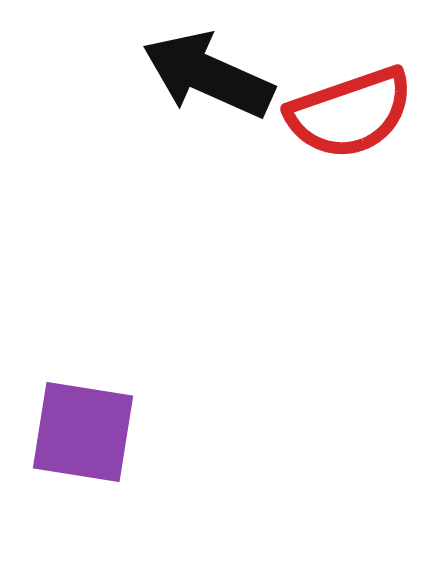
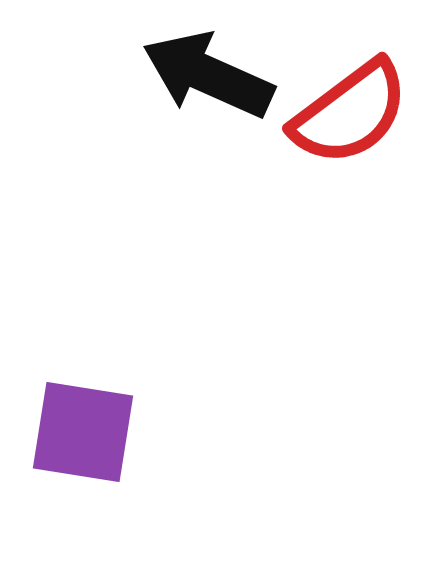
red semicircle: rotated 18 degrees counterclockwise
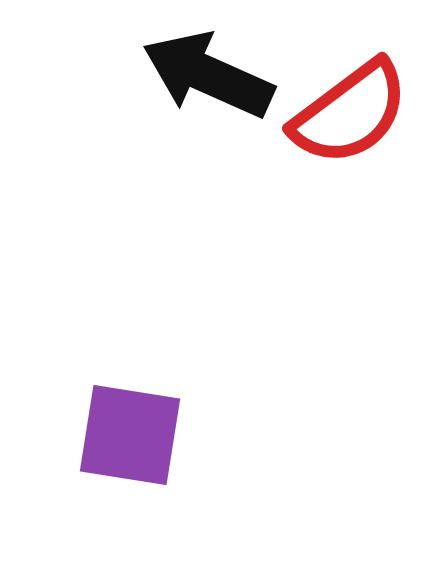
purple square: moved 47 px right, 3 px down
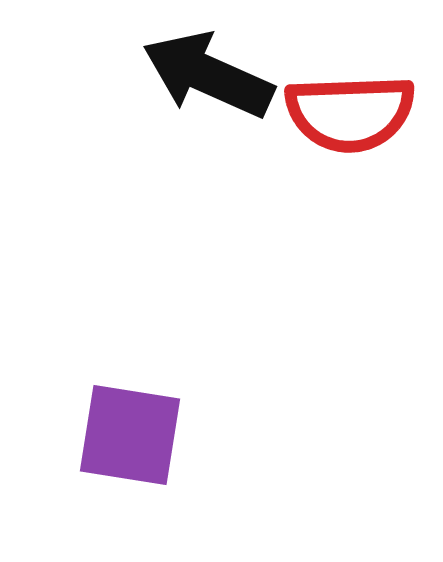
red semicircle: rotated 35 degrees clockwise
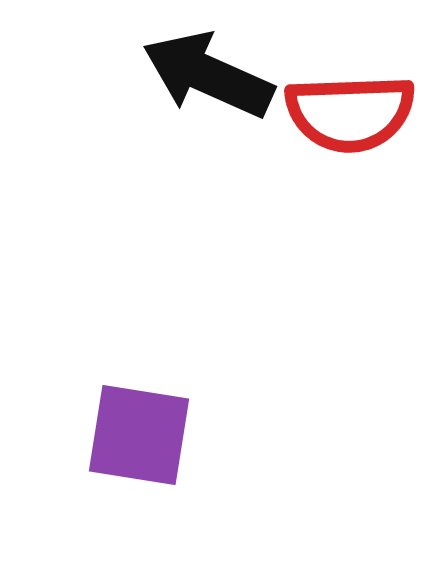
purple square: moved 9 px right
